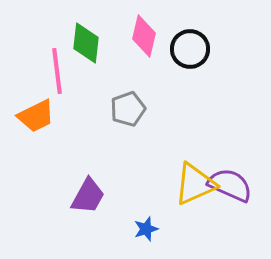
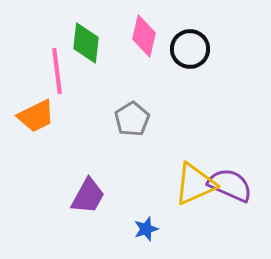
gray pentagon: moved 4 px right, 10 px down; rotated 12 degrees counterclockwise
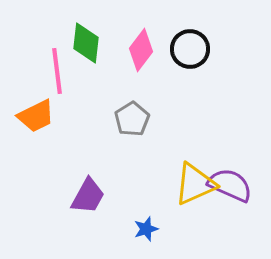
pink diamond: moved 3 px left, 14 px down; rotated 24 degrees clockwise
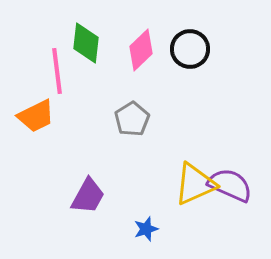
pink diamond: rotated 9 degrees clockwise
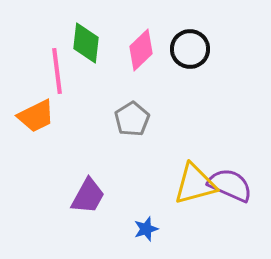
yellow triangle: rotated 9 degrees clockwise
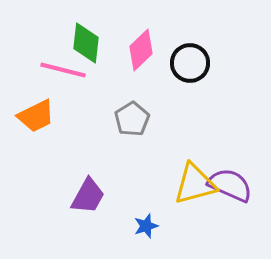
black circle: moved 14 px down
pink line: moved 6 px right, 1 px up; rotated 69 degrees counterclockwise
blue star: moved 3 px up
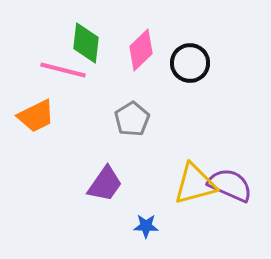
purple trapezoid: moved 17 px right, 12 px up; rotated 6 degrees clockwise
blue star: rotated 20 degrees clockwise
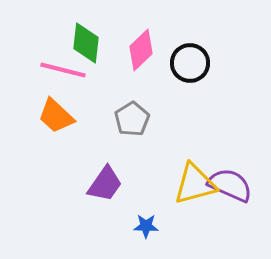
orange trapezoid: moved 20 px right; rotated 69 degrees clockwise
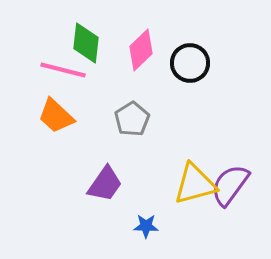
purple semicircle: rotated 78 degrees counterclockwise
